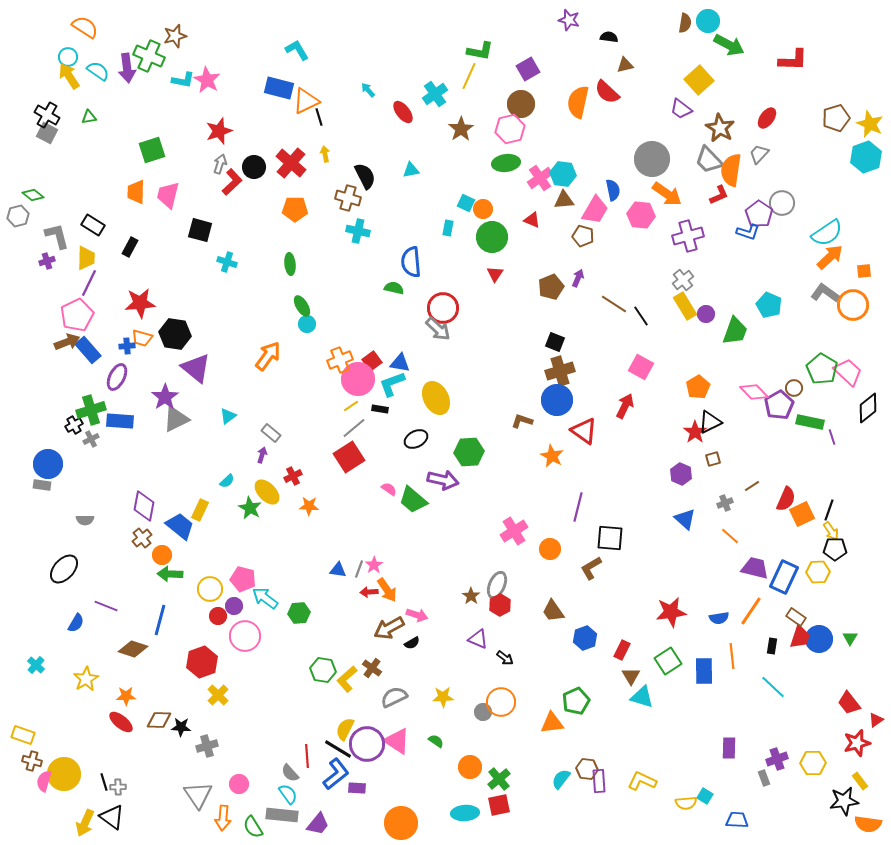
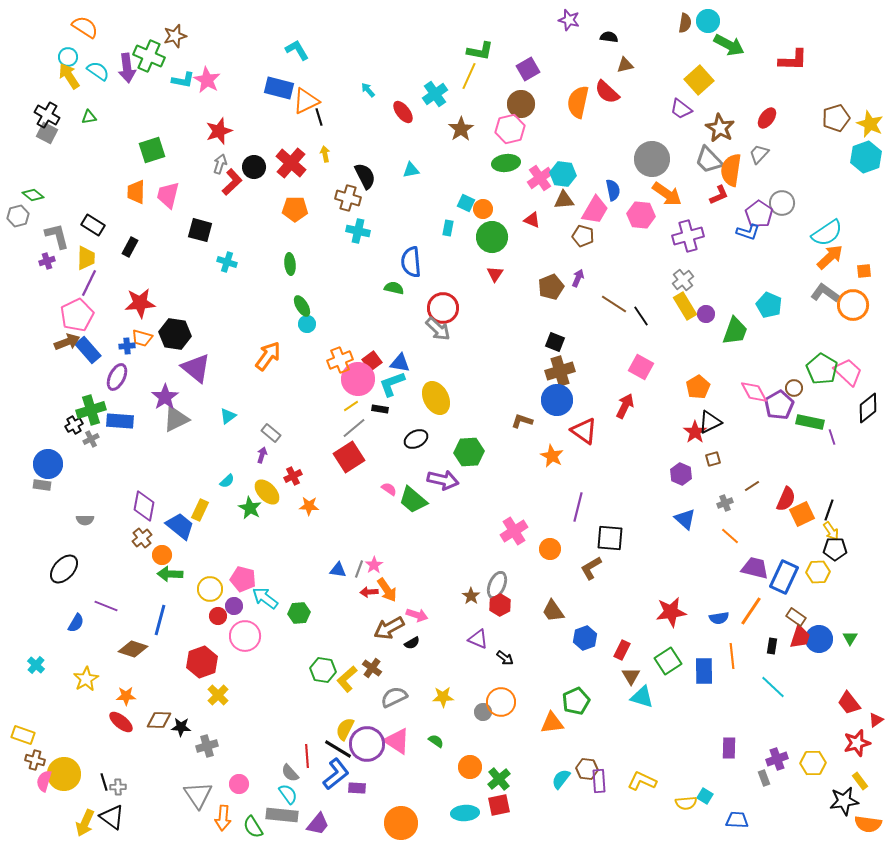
pink diamond at (754, 392): rotated 16 degrees clockwise
brown cross at (32, 761): moved 3 px right, 1 px up
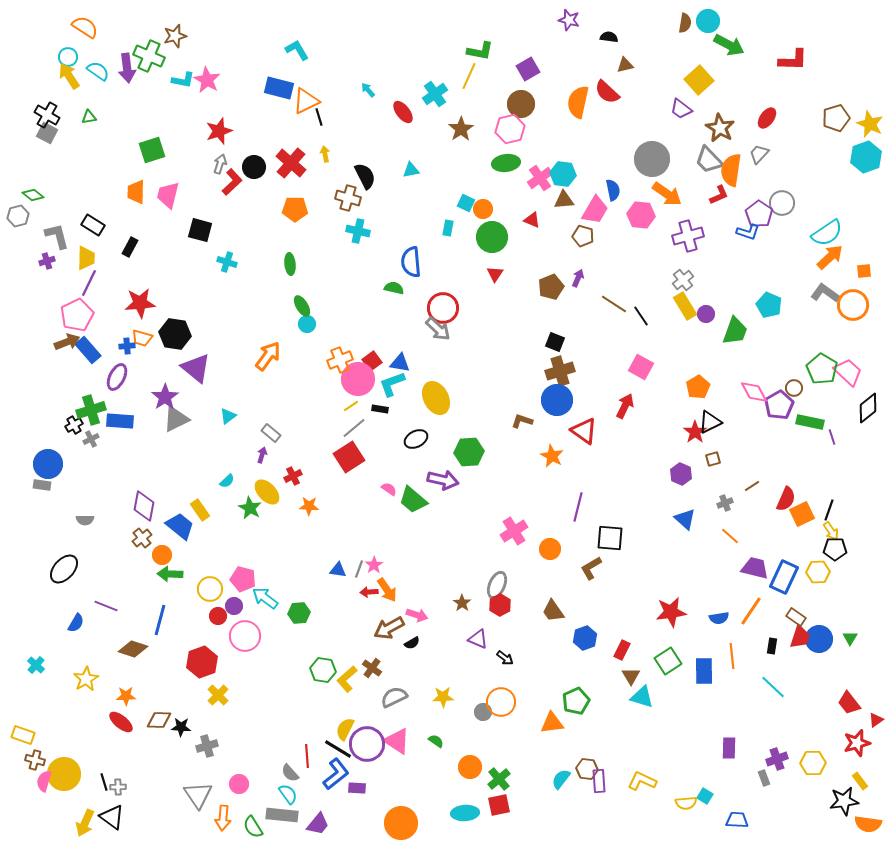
yellow rectangle at (200, 510): rotated 60 degrees counterclockwise
brown star at (471, 596): moved 9 px left, 7 px down
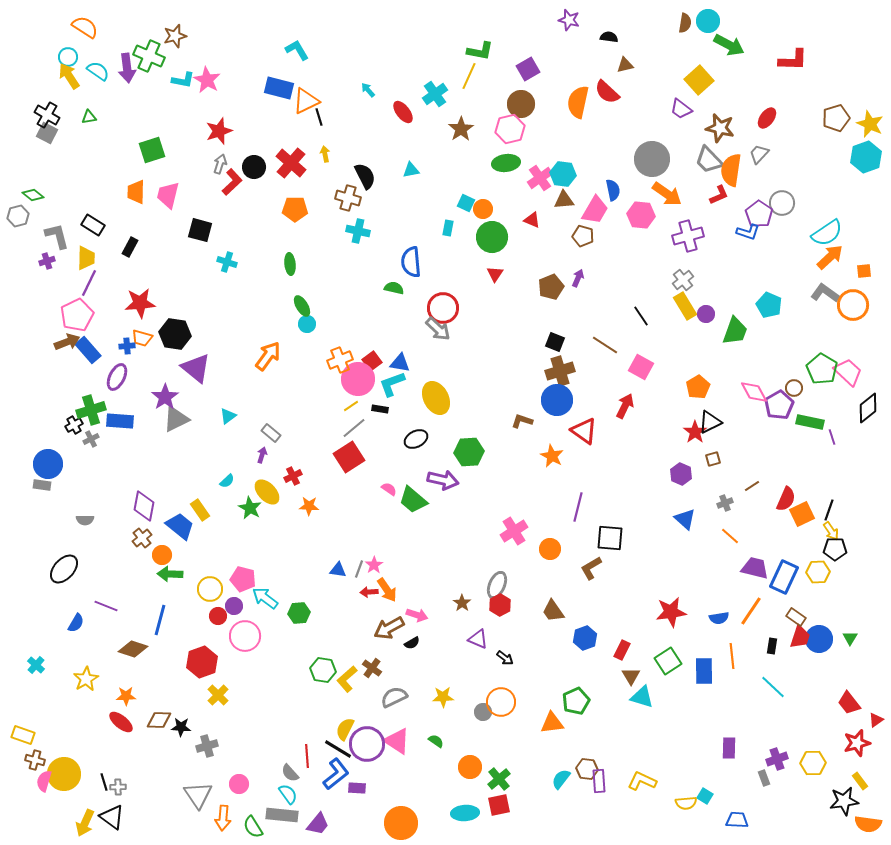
brown star at (720, 128): rotated 16 degrees counterclockwise
brown line at (614, 304): moved 9 px left, 41 px down
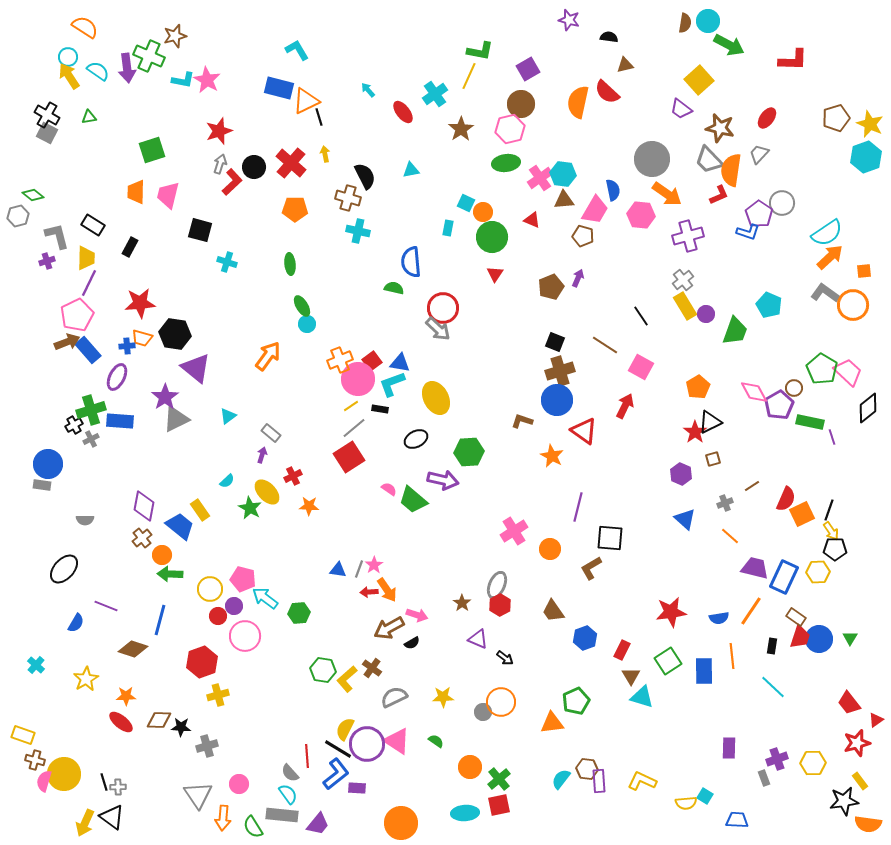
orange circle at (483, 209): moved 3 px down
yellow cross at (218, 695): rotated 30 degrees clockwise
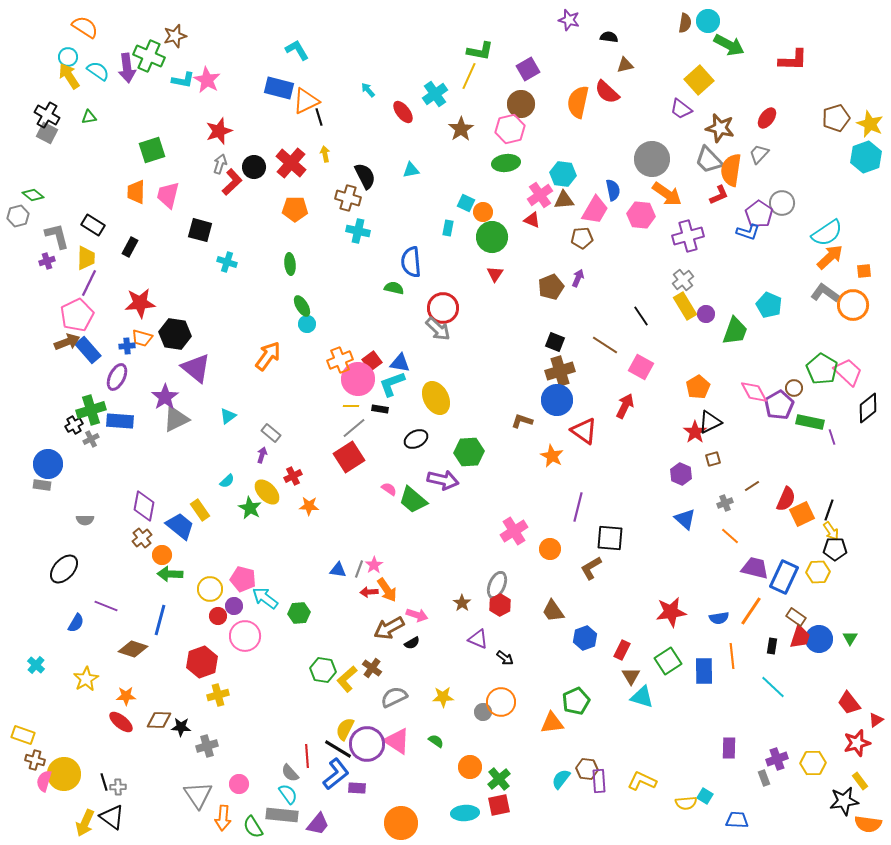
pink cross at (540, 178): moved 17 px down
brown pentagon at (583, 236): moved 1 px left, 2 px down; rotated 20 degrees counterclockwise
yellow line at (351, 406): rotated 35 degrees clockwise
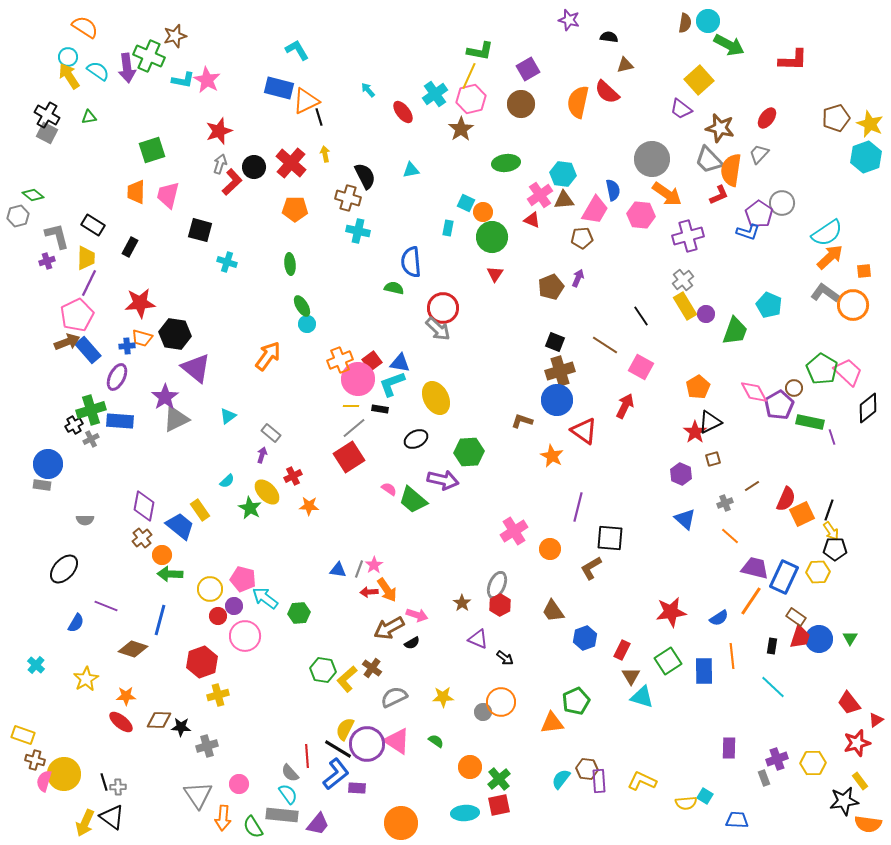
pink hexagon at (510, 129): moved 39 px left, 30 px up
orange line at (751, 611): moved 10 px up
blue semicircle at (719, 618): rotated 24 degrees counterclockwise
